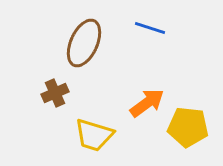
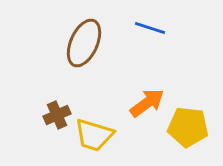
brown cross: moved 2 px right, 22 px down
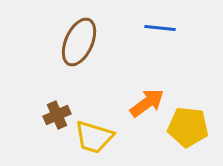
blue line: moved 10 px right; rotated 12 degrees counterclockwise
brown ellipse: moved 5 px left, 1 px up
yellow trapezoid: moved 2 px down
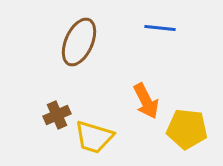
orange arrow: moved 1 px left, 2 px up; rotated 99 degrees clockwise
yellow pentagon: moved 1 px left, 2 px down
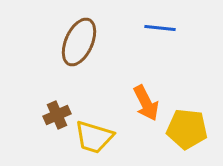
orange arrow: moved 2 px down
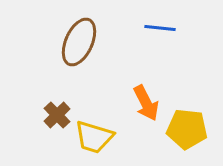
brown cross: rotated 20 degrees counterclockwise
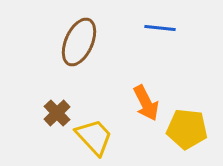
brown cross: moved 2 px up
yellow trapezoid: rotated 150 degrees counterclockwise
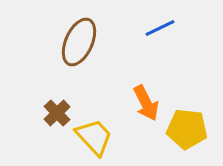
blue line: rotated 32 degrees counterclockwise
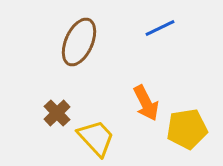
yellow pentagon: rotated 15 degrees counterclockwise
yellow trapezoid: moved 2 px right, 1 px down
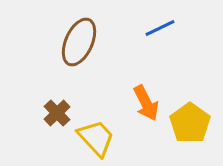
yellow pentagon: moved 3 px right, 6 px up; rotated 27 degrees counterclockwise
